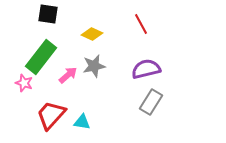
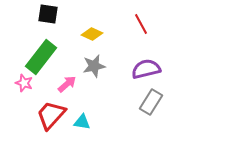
pink arrow: moved 1 px left, 9 px down
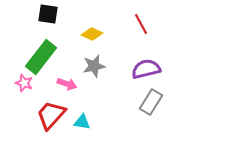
pink arrow: rotated 60 degrees clockwise
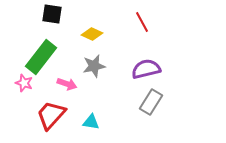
black square: moved 4 px right
red line: moved 1 px right, 2 px up
cyan triangle: moved 9 px right
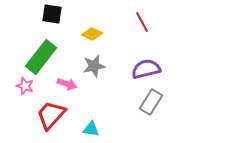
pink star: moved 1 px right, 3 px down
cyan triangle: moved 7 px down
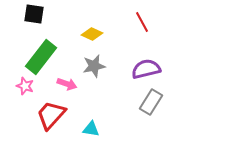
black square: moved 18 px left
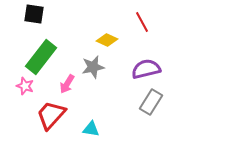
yellow diamond: moved 15 px right, 6 px down
gray star: moved 1 px left, 1 px down
pink arrow: rotated 102 degrees clockwise
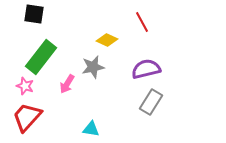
red trapezoid: moved 24 px left, 2 px down
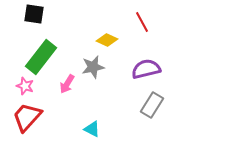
gray rectangle: moved 1 px right, 3 px down
cyan triangle: moved 1 px right; rotated 18 degrees clockwise
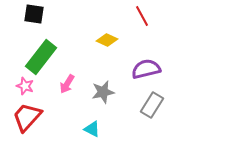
red line: moved 6 px up
gray star: moved 10 px right, 25 px down
